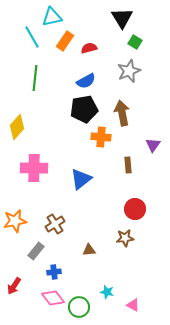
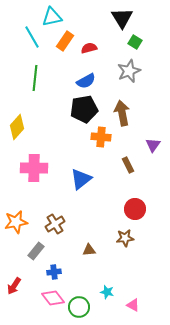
brown rectangle: rotated 21 degrees counterclockwise
orange star: moved 1 px right, 1 px down
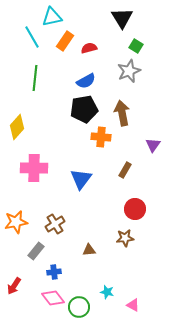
green square: moved 1 px right, 4 px down
brown rectangle: moved 3 px left, 5 px down; rotated 56 degrees clockwise
blue triangle: rotated 15 degrees counterclockwise
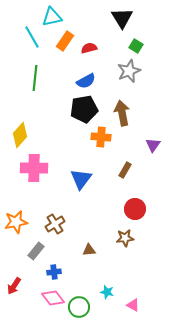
yellow diamond: moved 3 px right, 8 px down
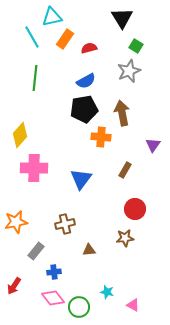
orange rectangle: moved 2 px up
brown cross: moved 10 px right; rotated 18 degrees clockwise
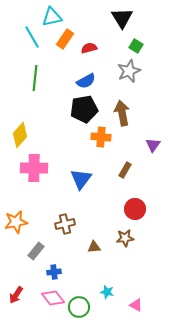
brown triangle: moved 5 px right, 3 px up
red arrow: moved 2 px right, 9 px down
pink triangle: moved 3 px right
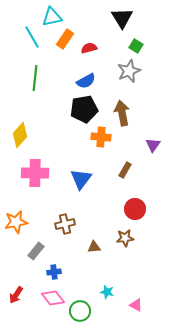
pink cross: moved 1 px right, 5 px down
green circle: moved 1 px right, 4 px down
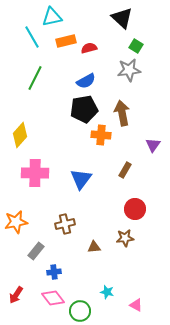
black triangle: rotated 15 degrees counterclockwise
orange rectangle: moved 1 px right, 2 px down; rotated 42 degrees clockwise
gray star: moved 1 px up; rotated 15 degrees clockwise
green line: rotated 20 degrees clockwise
orange cross: moved 2 px up
